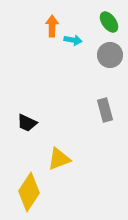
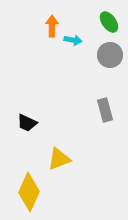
yellow diamond: rotated 9 degrees counterclockwise
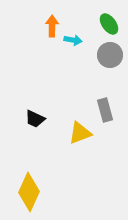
green ellipse: moved 2 px down
black trapezoid: moved 8 px right, 4 px up
yellow triangle: moved 21 px right, 26 px up
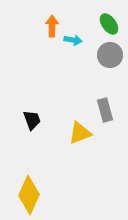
black trapezoid: moved 3 px left, 1 px down; rotated 135 degrees counterclockwise
yellow diamond: moved 3 px down
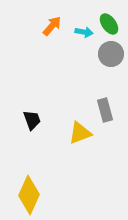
orange arrow: rotated 40 degrees clockwise
cyan arrow: moved 11 px right, 8 px up
gray circle: moved 1 px right, 1 px up
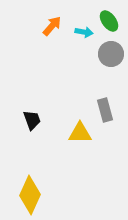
green ellipse: moved 3 px up
yellow triangle: rotated 20 degrees clockwise
yellow diamond: moved 1 px right
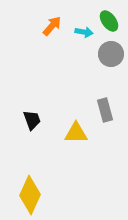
yellow triangle: moved 4 px left
